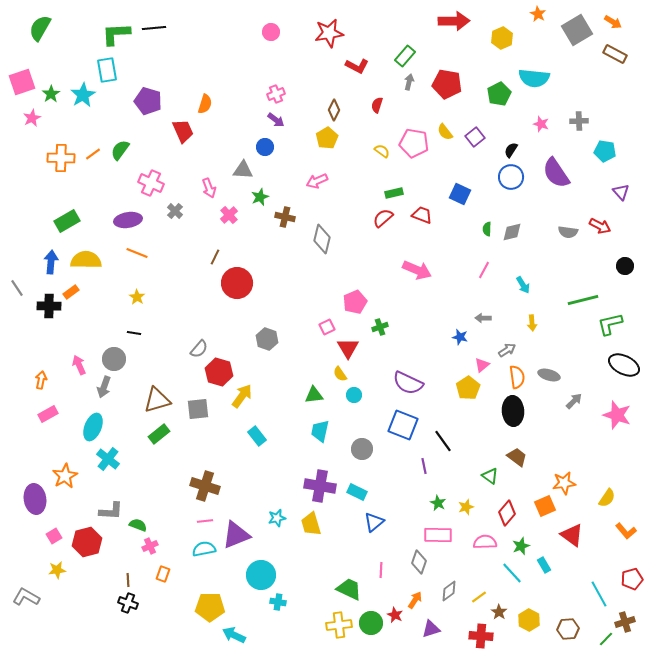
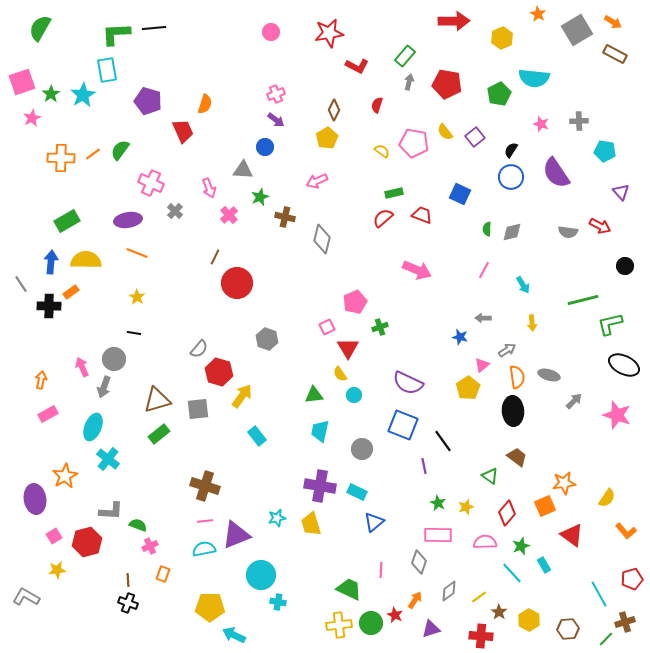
gray line at (17, 288): moved 4 px right, 4 px up
pink arrow at (79, 365): moved 3 px right, 2 px down
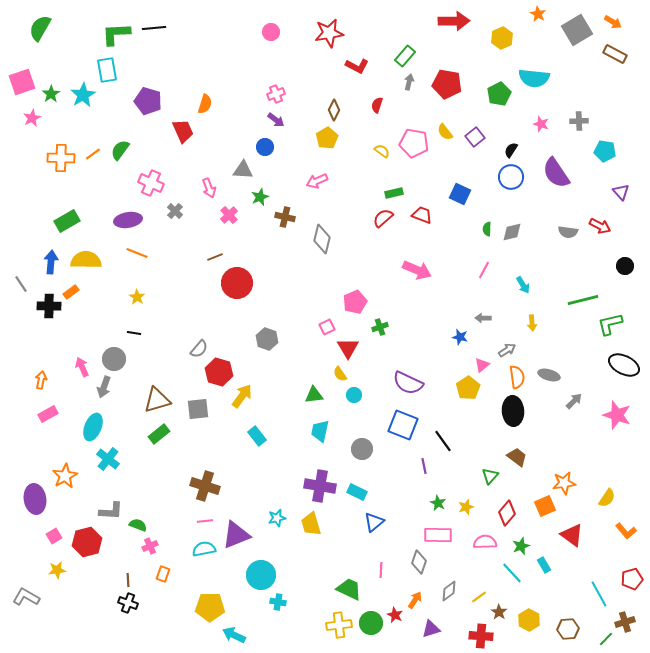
brown line at (215, 257): rotated 42 degrees clockwise
green triangle at (490, 476): rotated 36 degrees clockwise
